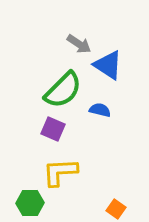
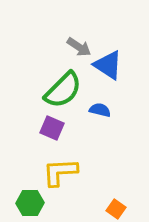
gray arrow: moved 3 px down
purple square: moved 1 px left, 1 px up
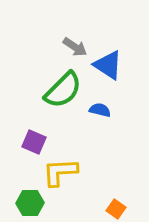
gray arrow: moved 4 px left
purple square: moved 18 px left, 14 px down
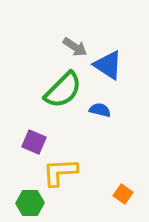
orange square: moved 7 px right, 15 px up
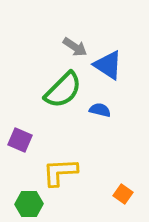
purple square: moved 14 px left, 2 px up
green hexagon: moved 1 px left, 1 px down
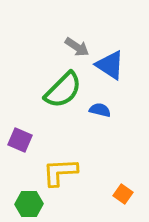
gray arrow: moved 2 px right
blue triangle: moved 2 px right
